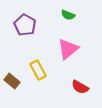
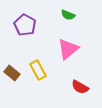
brown rectangle: moved 8 px up
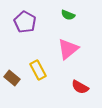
purple pentagon: moved 3 px up
brown rectangle: moved 5 px down
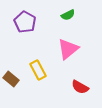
green semicircle: rotated 48 degrees counterclockwise
brown rectangle: moved 1 px left, 1 px down
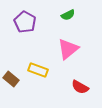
yellow rectangle: rotated 42 degrees counterclockwise
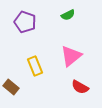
purple pentagon: rotated 10 degrees counterclockwise
pink triangle: moved 3 px right, 7 px down
yellow rectangle: moved 3 px left, 4 px up; rotated 48 degrees clockwise
brown rectangle: moved 8 px down
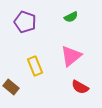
green semicircle: moved 3 px right, 2 px down
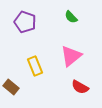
green semicircle: rotated 72 degrees clockwise
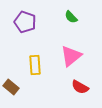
yellow rectangle: moved 1 px up; rotated 18 degrees clockwise
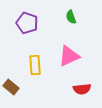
green semicircle: rotated 24 degrees clockwise
purple pentagon: moved 2 px right, 1 px down
pink triangle: moved 2 px left; rotated 15 degrees clockwise
red semicircle: moved 2 px right, 2 px down; rotated 36 degrees counterclockwise
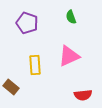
red semicircle: moved 1 px right, 6 px down
